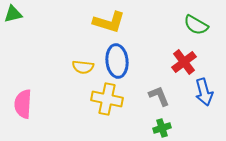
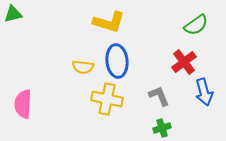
green semicircle: rotated 65 degrees counterclockwise
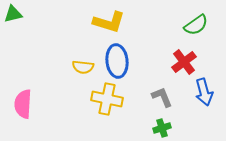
gray L-shape: moved 3 px right, 1 px down
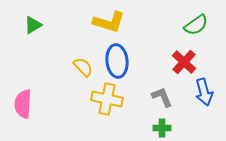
green triangle: moved 20 px right, 11 px down; rotated 18 degrees counterclockwise
red cross: rotated 10 degrees counterclockwise
yellow semicircle: rotated 140 degrees counterclockwise
green cross: rotated 18 degrees clockwise
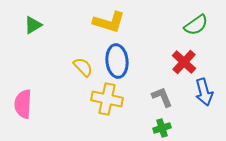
green cross: rotated 18 degrees counterclockwise
